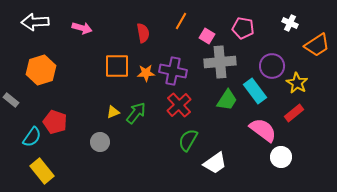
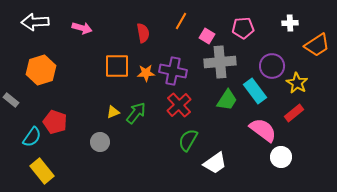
white cross: rotated 28 degrees counterclockwise
pink pentagon: rotated 15 degrees counterclockwise
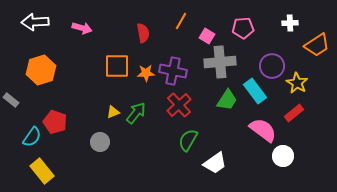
white circle: moved 2 px right, 1 px up
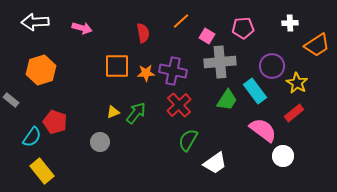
orange line: rotated 18 degrees clockwise
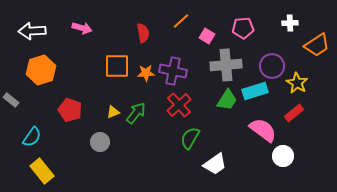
white arrow: moved 3 px left, 9 px down
gray cross: moved 6 px right, 3 px down
cyan rectangle: rotated 70 degrees counterclockwise
red pentagon: moved 15 px right, 12 px up
green semicircle: moved 2 px right, 2 px up
white trapezoid: moved 1 px down
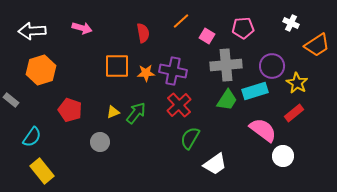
white cross: moved 1 px right; rotated 28 degrees clockwise
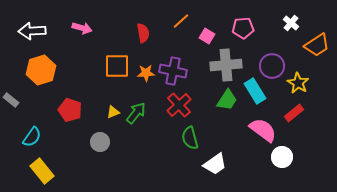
white cross: rotated 14 degrees clockwise
yellow star: moved 1 px right
cyan rectangle: rotated 75 degrees clockwise
green semicircle: rotated 45 degrees counterclockwise
white circle: moved 1 px left, 1 px down
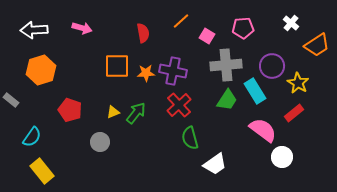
white arrow: moved 2 px right, 1 px up
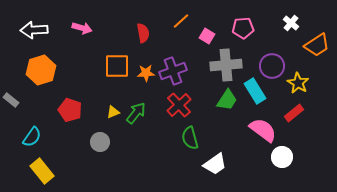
purple cross: rotated 32 degrees counterclockwise
